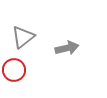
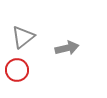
red circle: moved 3 px right
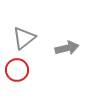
gray triangle: moved 1 px right, 1 px down
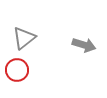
gray arrow: moved 17 px right, 3 px up; rotated 30 degrees clockwise
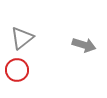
gray triangle: moved 2 px left
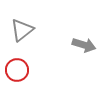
gray triangle: moved 8 px up
